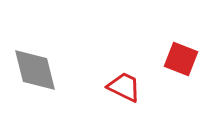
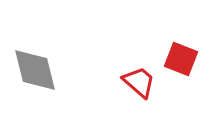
red trapezoid: moved 15 px right, 5 px up; rotated 15 degrees clockwise
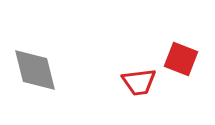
red trapezoid: rotated 132 degrees clockwise
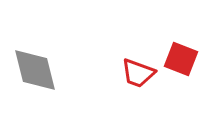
red trapezoid: moved 1 px left, 9 px up; rotated 27 degrees clockwise
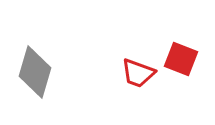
gray diamond: moved 2 px down; rotated 30 degrees clockwise
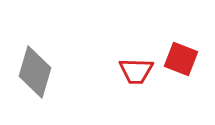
red trapezoid: moved 2 px left, 2 px up; rotated 18 degrees counterclockwise
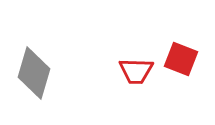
gray diamond: moved 1 px left, 1 px down
